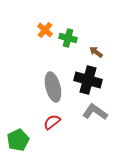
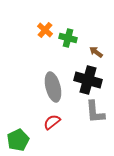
gray L-shape: rotated 130 degrees counterclockwise
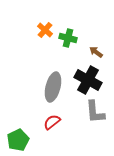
black cross: rotated 12 degrees clockwise
gray ellipse: rotated 28 degrees clockwise
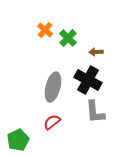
green cross: rotated 30 degrees clockwise
brown arrow: rotated 40 degrees counterclockwise
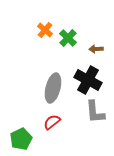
brown arrow: moved 3 px up
gray ellipse: moved 1 px down
green pentagon: moved 3 px right, 1 px up
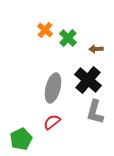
black cross: rotated 12 degrees clockwise
gray L-shape: rotated 20 degrees clockwise
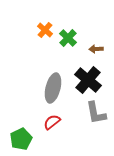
gray L-shape: moved 1 px right, 1 px down; rotated 25 degrees counterclockwise
